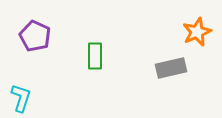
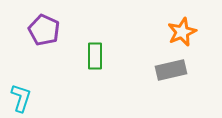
orange star: moved 15 px left
purple pentagon: moved 9 px right, 6 px up
gray rectangle: moved 2 px down
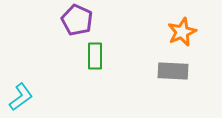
purple pentagon: moved 33 px right, 10 px up
gray rectangle: moved 2 px right, 1 px down; rotated 16 degrees clockwise
cyan L-shape: moved 1 px up; rotated 36 degrees clockwise
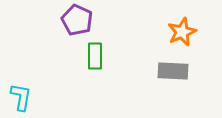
cyan L-shape: rotated 44 degrees counterclockwise
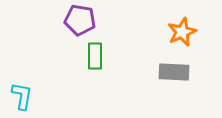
purple pentagon: moved 3 px right; rotated 16 degrees counterclockwise
gray rectangle: moved 1 px right, 1 px down
cyan L-shape: moved 1 px right, 1 px up
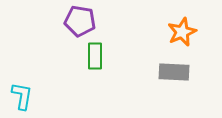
purple pentagon: moved 1 px down
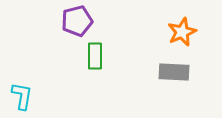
purple pentagon: moved 3 px left; rotated 24 degrees counterclockwise
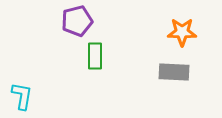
orange star: rotated 24 degrees clockwise
